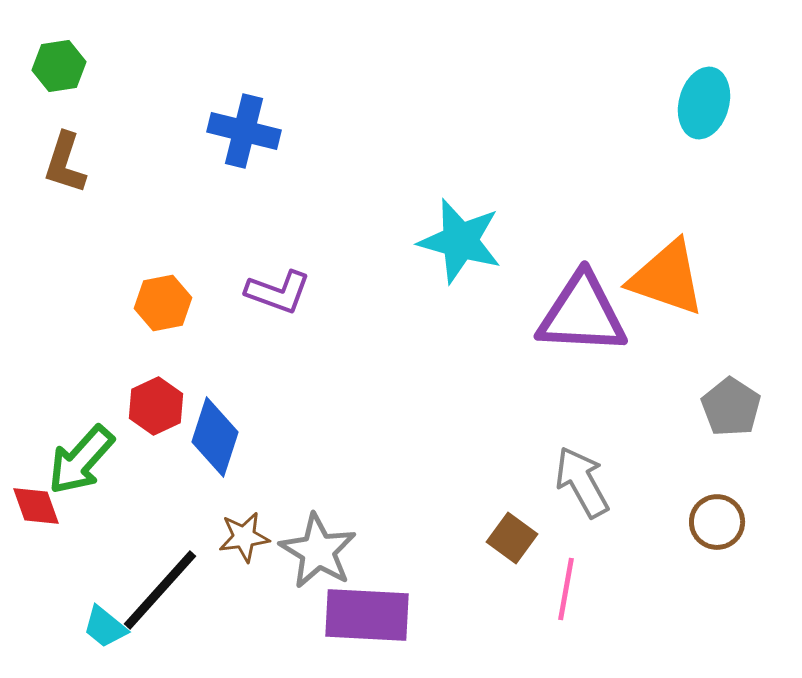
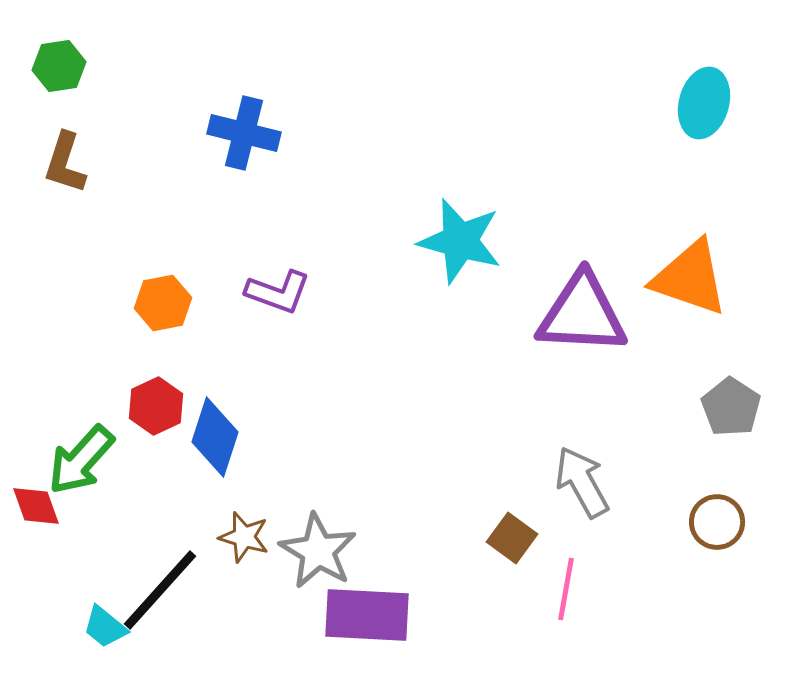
blue cross: moved 2 px down
orange triangle: moved 23 px right
brown star: rotated 24 degrees clockwise
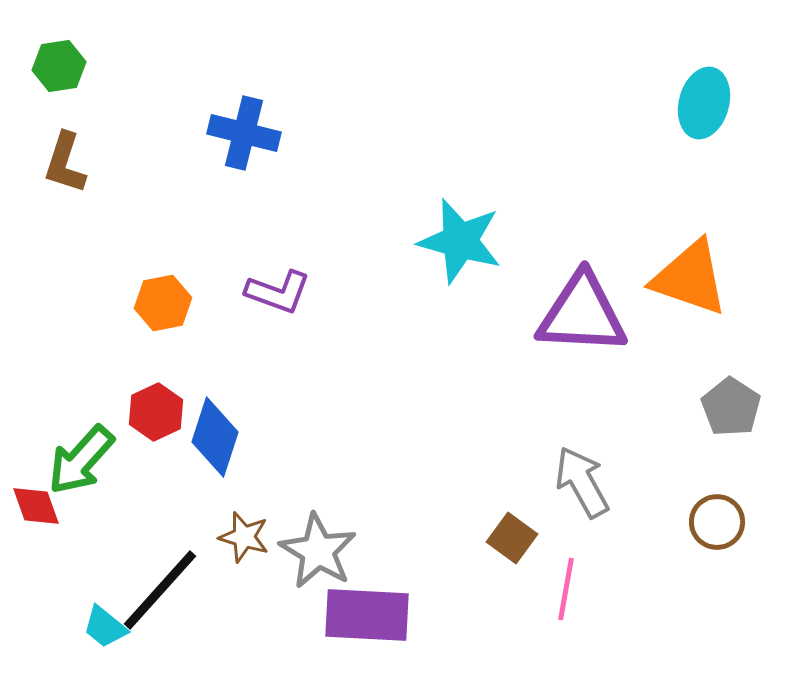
red hexagon: moved 6 px down
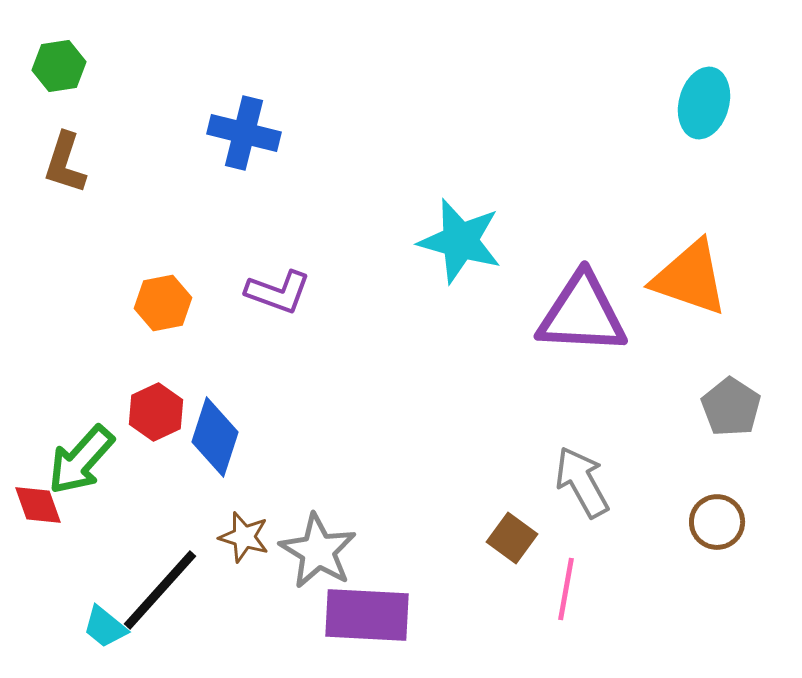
red diamond: moved 2 px right, 1 px up
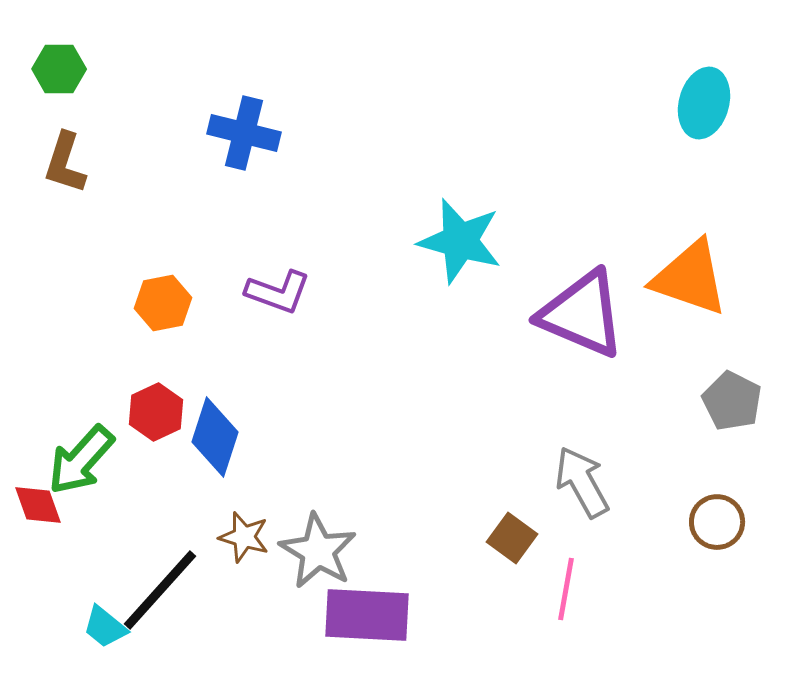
green hexagon: moved 3 px down; rotated 9 degrees clockwise
purple triangle: rotated 20 degrees clockwise
gray pentagon: moved 1 px right, 6 px up; rotated 6 degrees counterclockwise
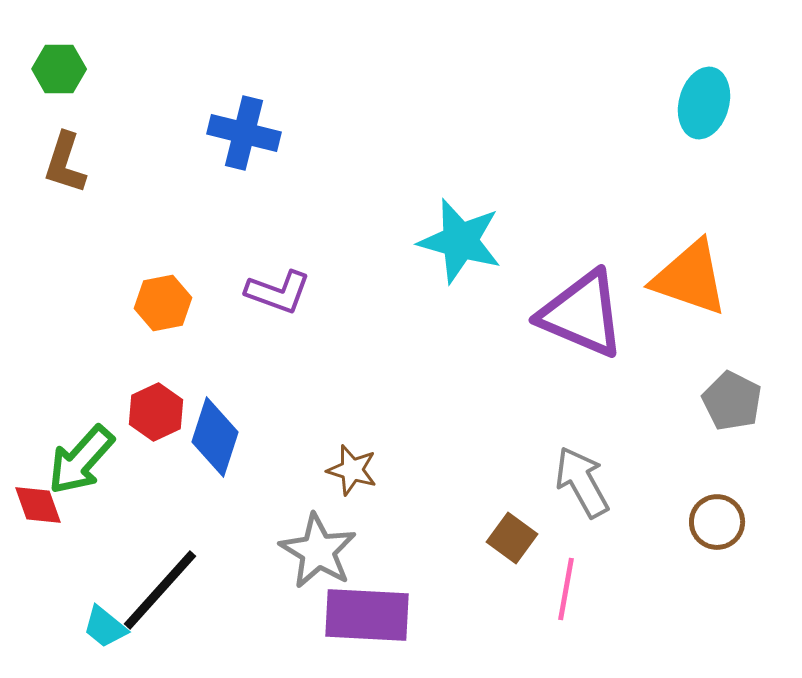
brown star: moved 108 px right, 67 px up
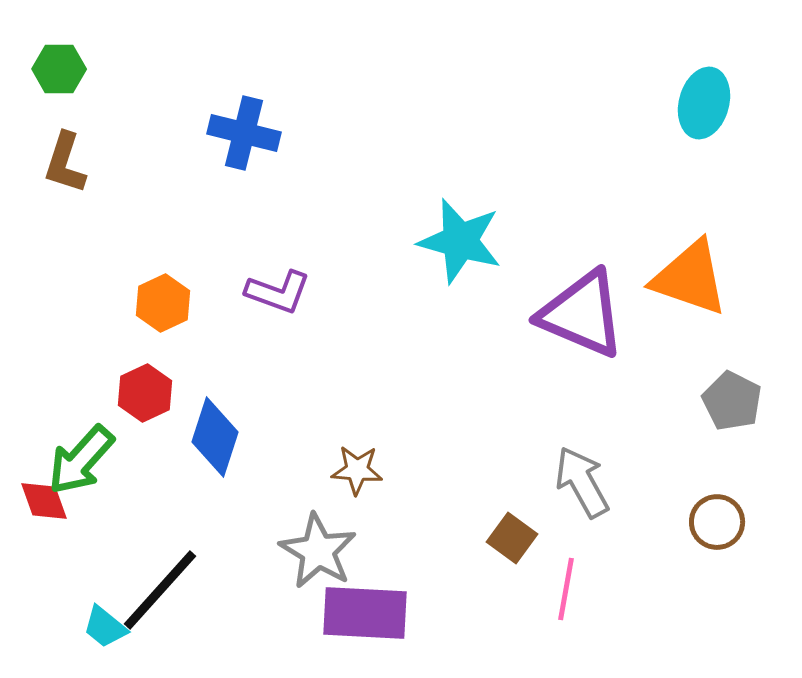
orange hexagon: rotated 14 degrees counterclockwise
red hexagon: moved 11 px left, 19 px up
brown star: moved 5 px right; rotated 12 degrees counterclockwise
red diamond: moved 6 px right, 4 px up
purple rectangle: moved 2 px left, 2 px up
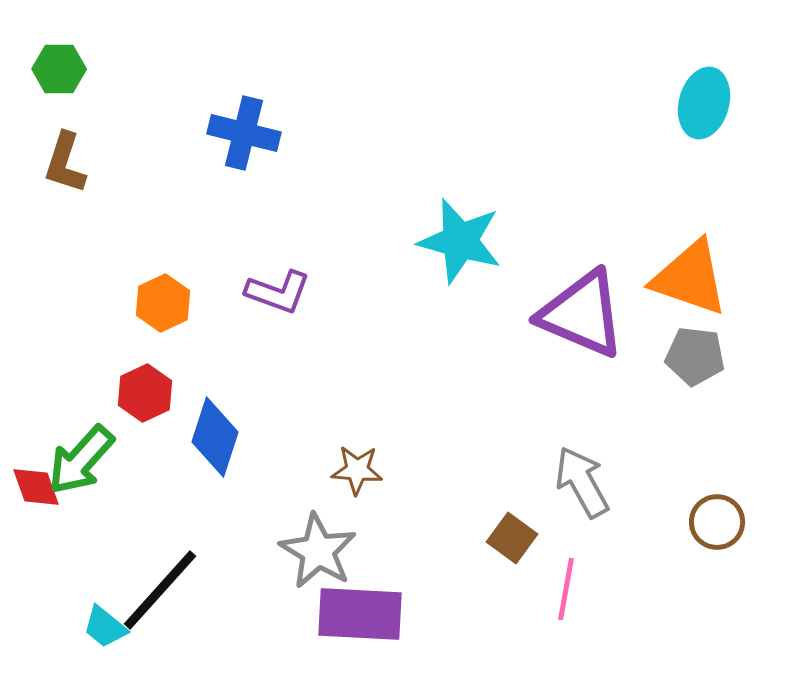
gray pentagon: moved 37 px left, 45 px up; rotated 20 degrees counterclockwise
red diamond: moved 8 px left, 14 px up
purple rectangle: moved 5 px left, 1 px down
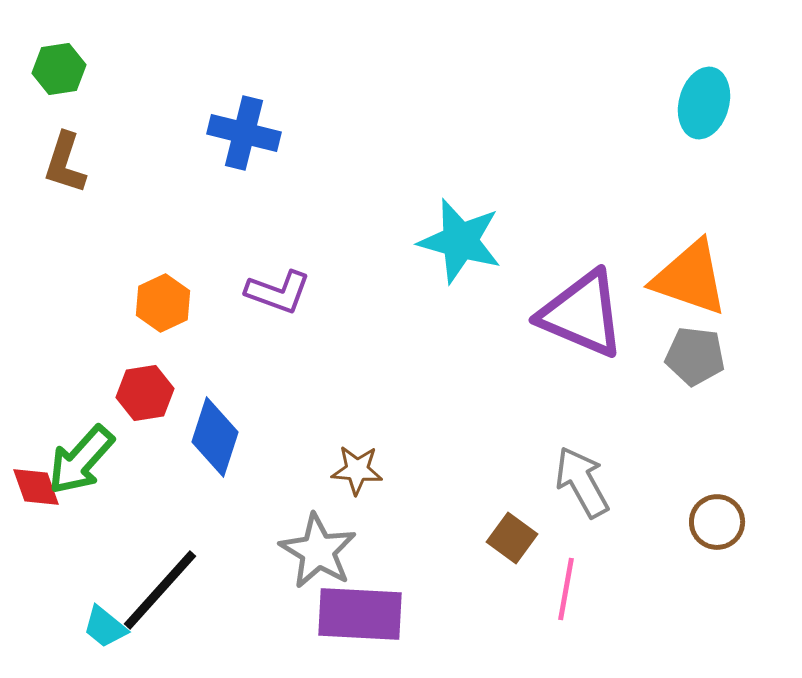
green hexagon: rotated 9 degrees counterclockwise
red hexagon: rotated 16 degrees clockwise
